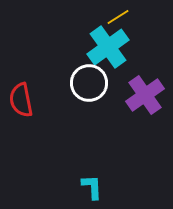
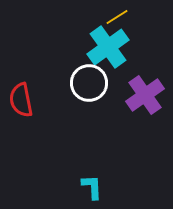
yellow line: moved 1 px left
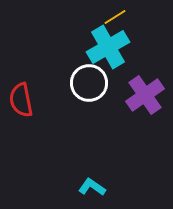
yellow line: moved 2 px left
cyan cross: rotated 6 degrees clockwise
cyan L-shape: rotated 52 degrees counterclockwise
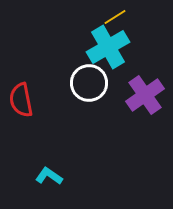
cyan L-shape: moved 43 px left, 11 px up
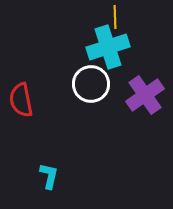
yellow line: rotated 60 degrees counterclockwise
cyan cross: rotated 12 degrees clockwise
white circle: moved 2 px right, 1 px down
cyan L-shape: rotated 68 degrees clockwise
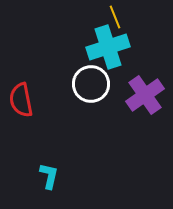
yellow line: rotated 20 degrees counterclockwise
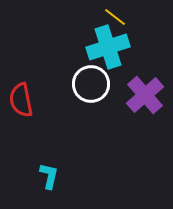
yellow line: rotated 30 degrees counterclockwise
purple cross: rotated 6 degrees counterclockwise
